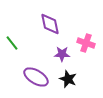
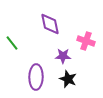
pink cross: moved 2 px up
purple star: moved 1 px right, 2 px down
purple ellipse: rotated 60 degrees clockwise
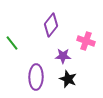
purple diamond: moved 1 px right, 1 px down; rotated 50 degrees clockwise
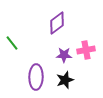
purple diamond: moved 6 px right, 2 px up; rotated 15 degrees clockwise
pink cross: moved 9 px down; rotated 30 degrees counterclockwise
purple star: moved 1 px right, 1 px up
black star: moved 3 px left, 1 px down; rotated 30 degrees clockwise
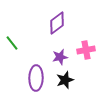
purple star: moved 4 px left, 2 px down; rotated 14 degrees counterclockwise
purple ellipse: moved 1 px down
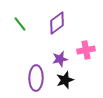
green line: moved 8 px right, 19 px up
purple star: moved 2 px down
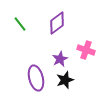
pink cross: rotated 30 degrees clockwise
purple star: rotated 14 degrees counterclockwise
purple ellipse: rotated 15 degrees counterclockwise
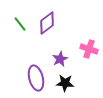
purple diamond: moved 10 px left
pink cross: moved 3 px right, 1 px up
black star: moved 3 px down; rotated 24 degrees clockwise
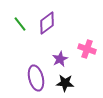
pink cross: moved 2 px left
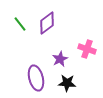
black star: moved 2 px right
